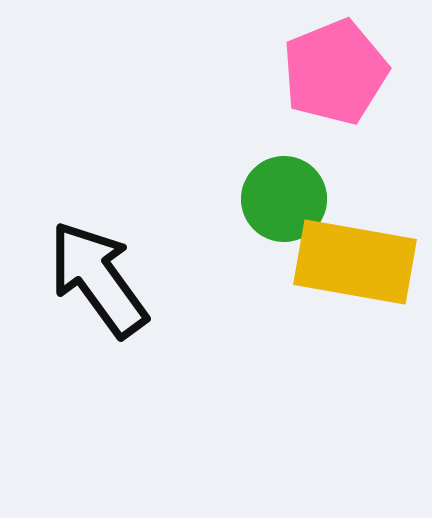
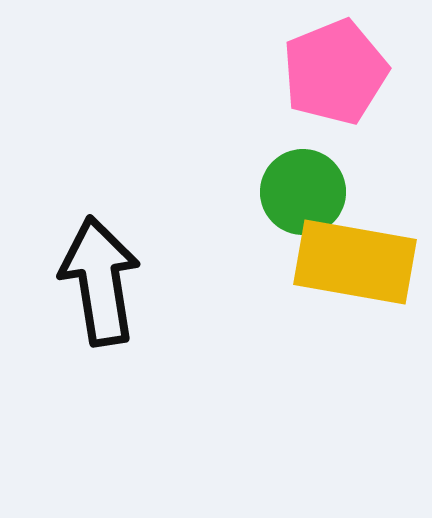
green circle: moved 19 px right, 7 px up
black arrow: moved 2 px right, 2 px down; rotated 27 degrees clockwise
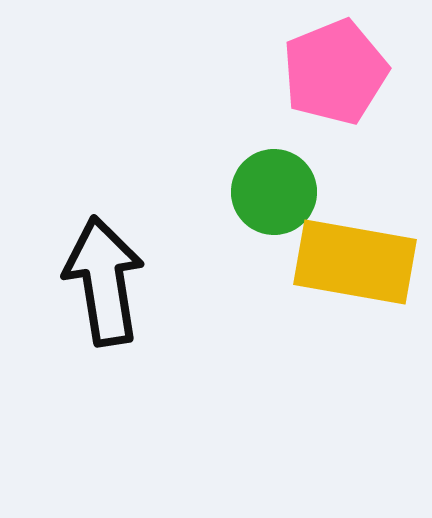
green circle: moved 29 px left
black arrow: moved 4 px right
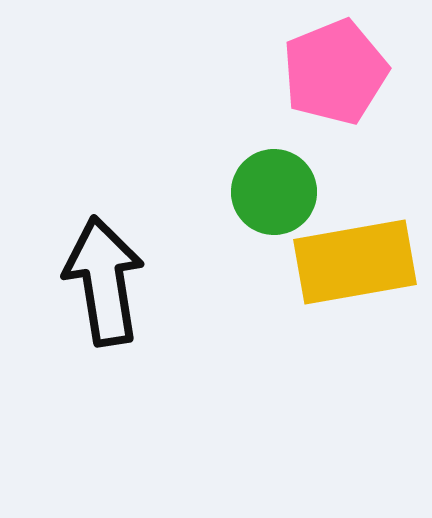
yellow rectangle: rotated 20 degrees counterclockwise
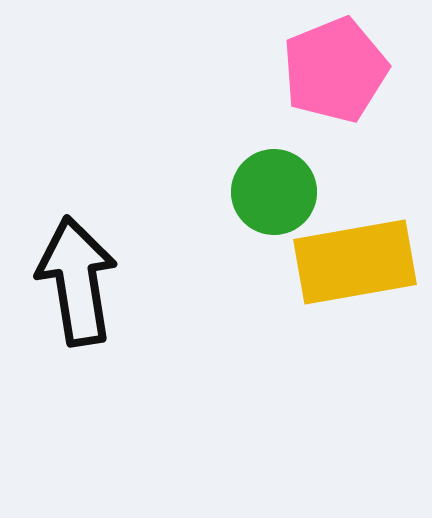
pink pentagon: moved 2 px up
black arrow: moved 27 px left
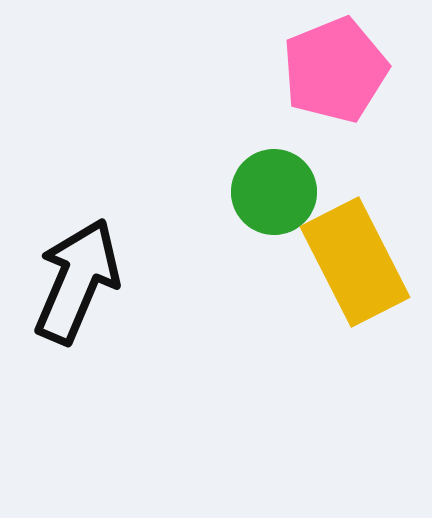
yellow rectangle: rotated 73 degrees clockwise
black arrow: rotated 32 degrees clockwise
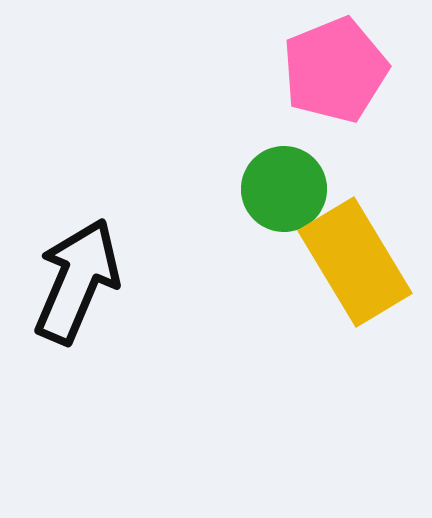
green circle: moved 10 px right, 3 px up
yellow rectangle: rotated 4 degrees counterclockwise
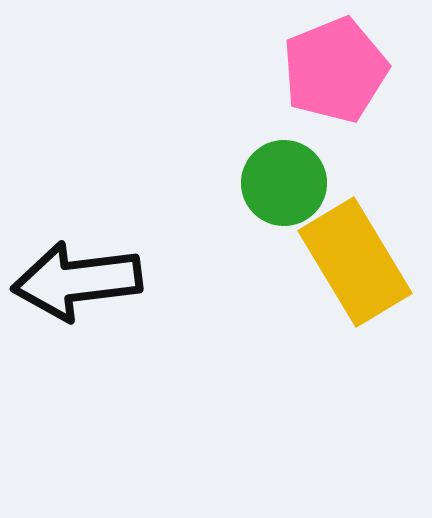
green circle: moved 6 px up
black arrow: rotated 120 degrees counterclockwise
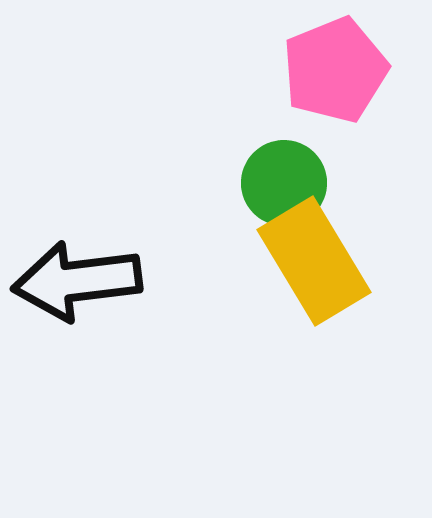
yellow rectangle: moved 41 px left, 1 px up
